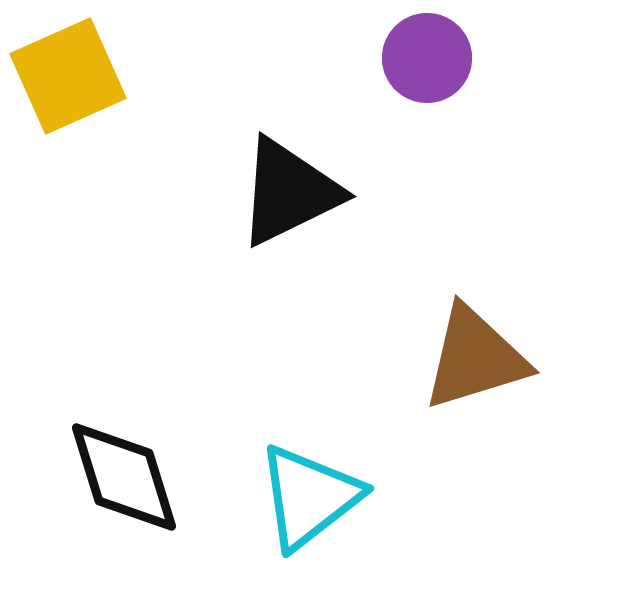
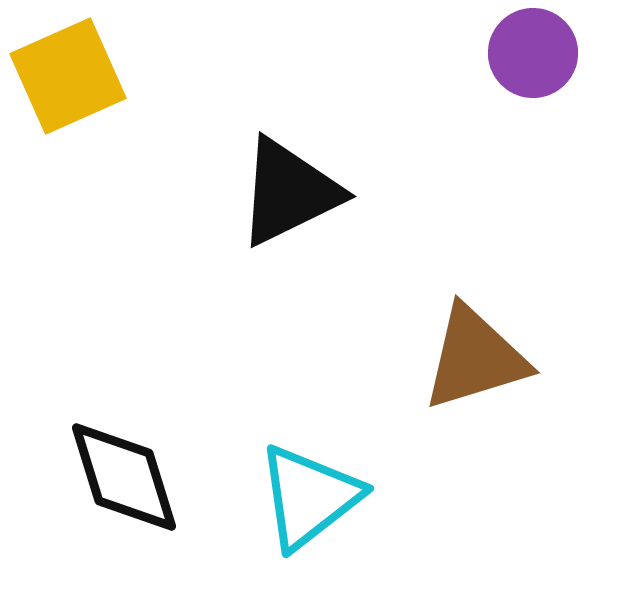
purple circle: moved 106 px right, 5 px up
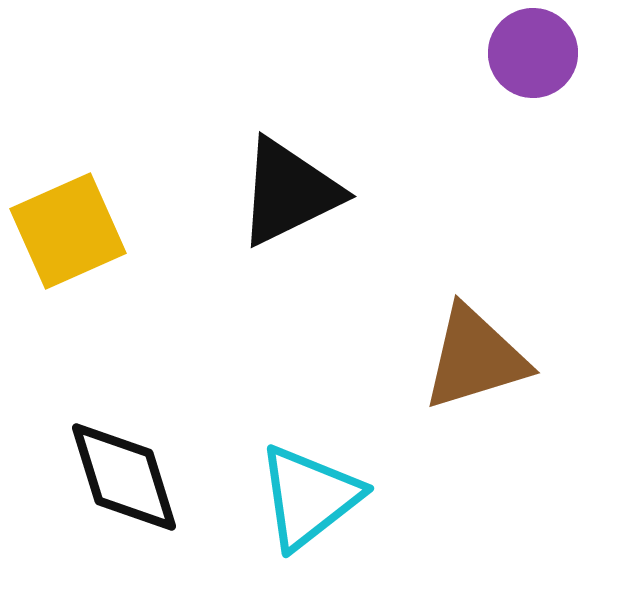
yellow square: moved 155 px down
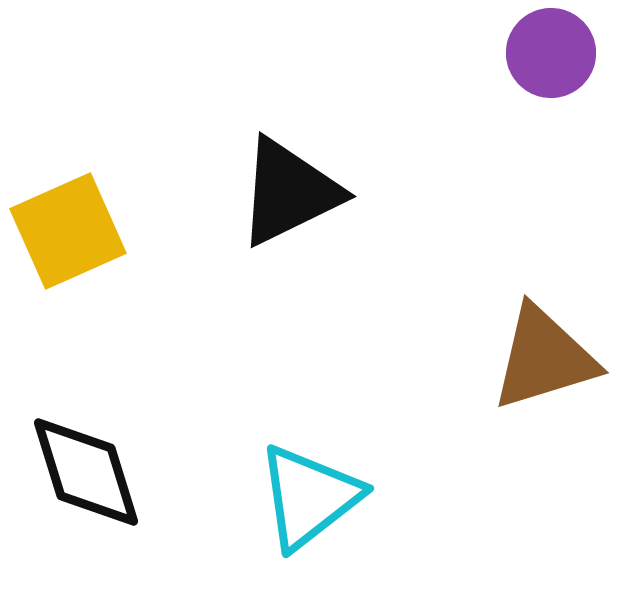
purple circle: moved 18 px right
brown triangle: moved 69 px right
black diamond: moved 38 px left, 5 px up
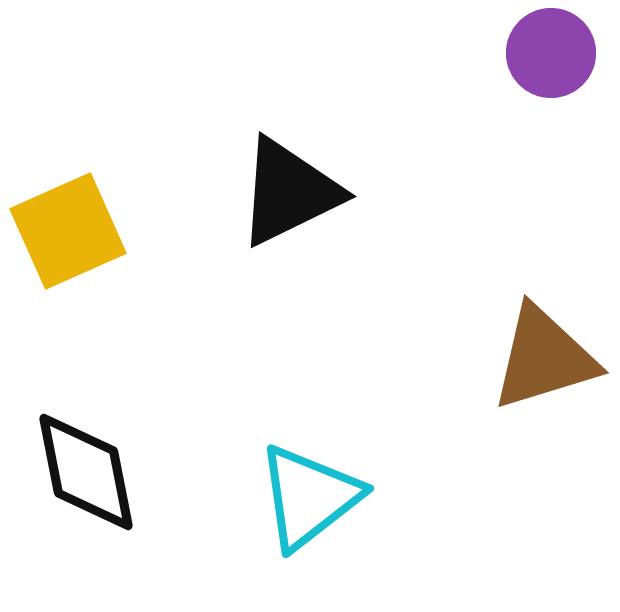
black diamond: rotated 6 degrees clockwise
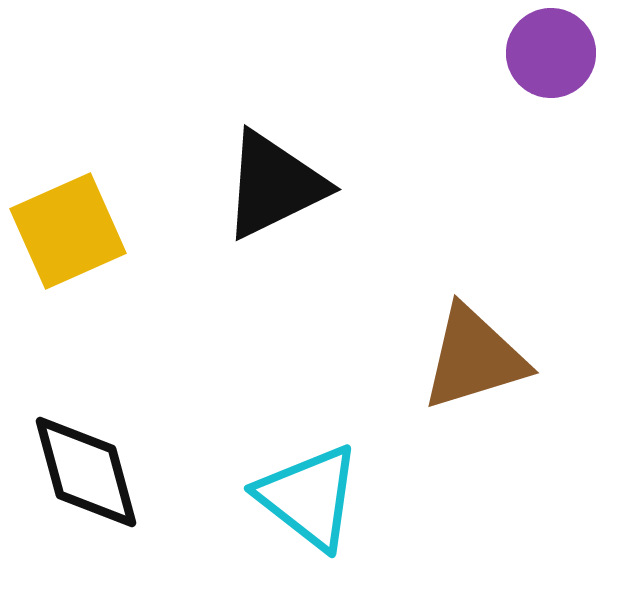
black triangle: moved 15 px left, 7 px up
brown triangle: moved 70 px left
black diamond: rotated 4 degrees counterclockwise
cyan triangle: rotated 44 degrees counterclockwise
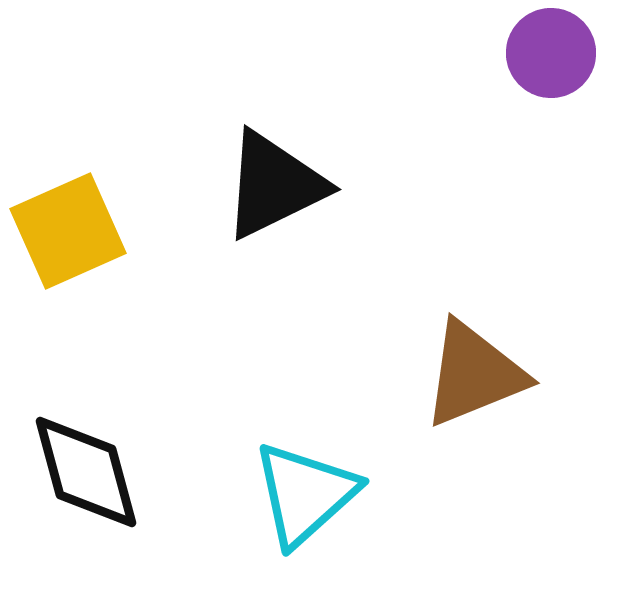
brown triangle: moved 16 px down; rotated 5 degrees counterclockwise
cyan triangle: moved 4 px left, 3 px up; rotated 40 degrees clockwise
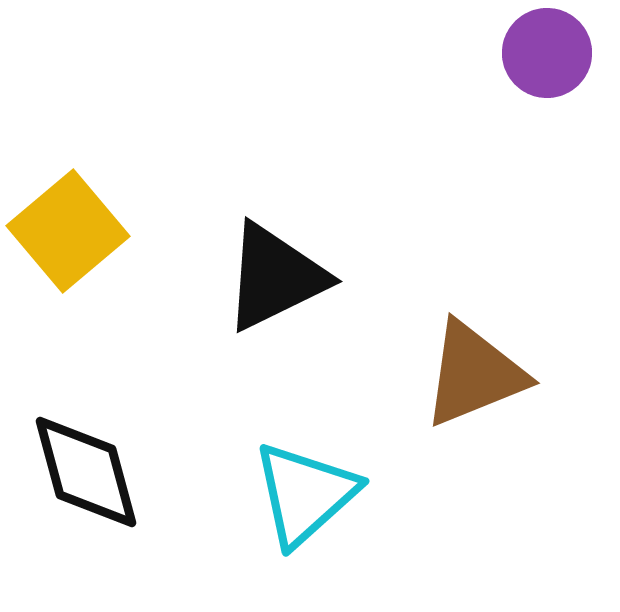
purple circle: moved 4 px left
black triangle: moved 1 px right, 92 px down
yellow square: rotated 16 degrees counterclockwise
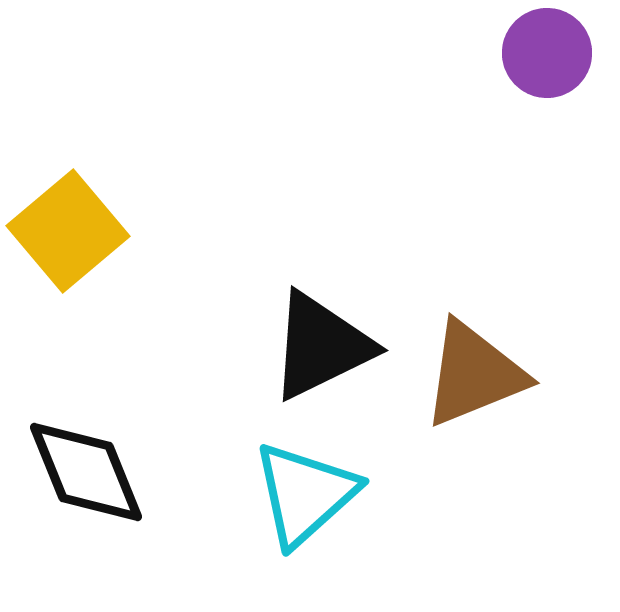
black triangle: moved 46 px right, 69 px down
black diamond: rotated 7 degrees counterclockwise
